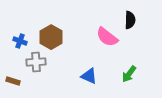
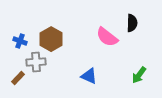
black semicircle: moved 2 px right, 3 px down
brown hexagon: moved 2 px down
green arrow: moved 10 px right, 1 px down
brown rectangle: moved 5 px right, 3 px up; rotated 64 degrees counterclockwise
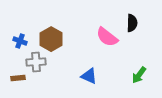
brown rectangle: rotated 40 degrees clockwise
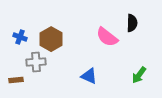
blue cross: moved 4 px up
brown rectangle: moved 2 px left, 2 px down
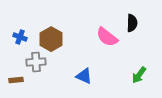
blue triangle: moved 5 px left
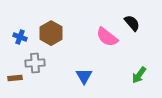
black semicircle: rotated 42 degrees counterclockwise
brown hexagon: moved 6 px up
gray cross: moved 1 px left, 1 px down
blue triangle: rotated 36 degrees clockwise
brown rectangle: moved 1 px left, 2 px up
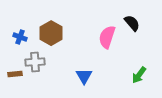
pink semicircle: rotated 70 degrees clockwise
gray cross: moved 1 px up
brown rectangle: moved 4 px up
